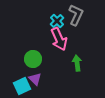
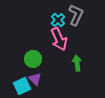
cyan cross: moved 1 px right, 1 px up
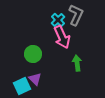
pink arrow: moved 3 px right, 2 px up
green circle: moved 5 px up
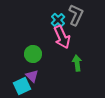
purple triangle: moved 3 px left, 3 px up
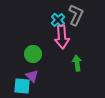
pink arrow: rotated 20 degrees clockwise
cyan square: rotated 30 degrees clockwise
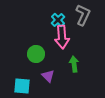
gray L-shape: moved 7 px right
green circle: moved 3 px right
green arrow: moved 3 px left, 1 px down
purple triangle: moved 16 px right
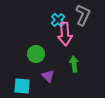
pink arrow: moved 3 px right, 3 px up
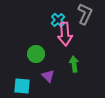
gray L-shape: moved 2 px right, 1 px up
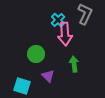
cyan square: rotated 12 degrees clockwise
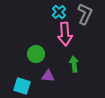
cyan cross: moved 1 px right, 8 px up
purple triangle: rotated 40 degrees counterclockwise
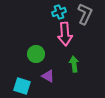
cyan cross: rotated 24 degrees clockwise
purple triangle: rotated 24 degrees clockwise
